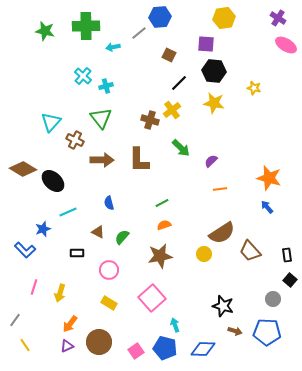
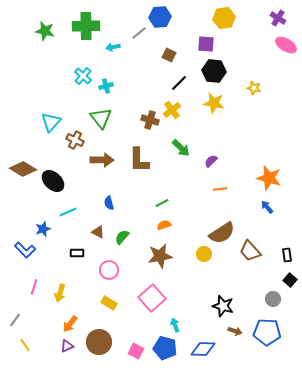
pink square at (136, 351): rotated 28 degrees counterclockwise
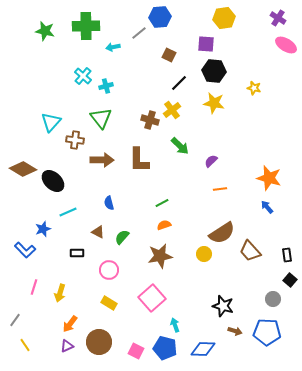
brown cross at (75, 140): rotated 18 degrees counterclockwise
green arrow at (181, 148): moved 1 px left, 2 px up
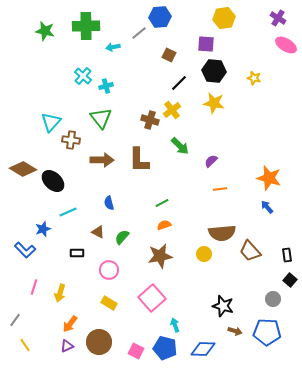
yellow star at (254, 88): moved 10 px up
brown cross at (75, 140): moved 4 px left
brown semicircle at (222, 233): rotated 28 degrees clockwise
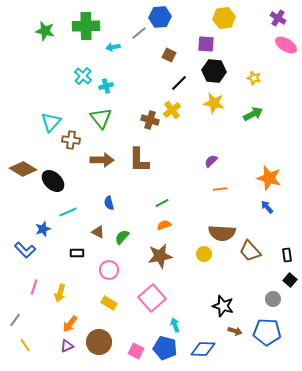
green arrow at (180, 146): moved 73 px right, 32 px up; rotated 72 degrees counterclockwise
brown semicircle at (222, 233): rotated 8 degrees clockwise
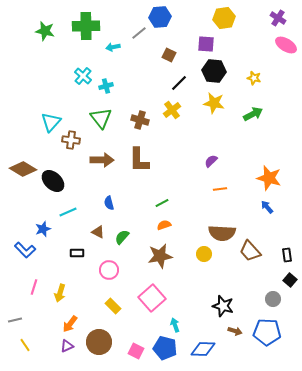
brown cross at (150, 120): moved 10 px left
yellow rectangle at (109, 303): moved 4 px right, 3 px down; rotated 14 degrees clockwise
gray line at (15, 320): rotated 40 degrees clockwise
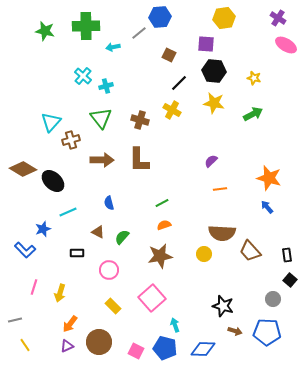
yellow cross at (172, 110): rotated 24 degrees counterclockwise
brown cross at (71, 140): rotated 24 degrees counterclockwise
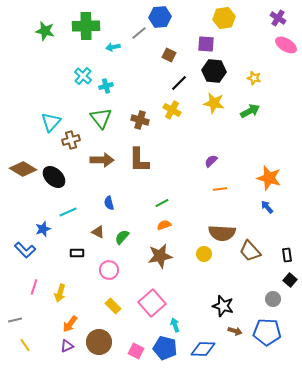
green arrow at (253, 114): moved 3 px left, 3 px up
black ellipse at (53, 181): moved 1 px right, 4 px up
pink square at (152, 298): moved 5 px down
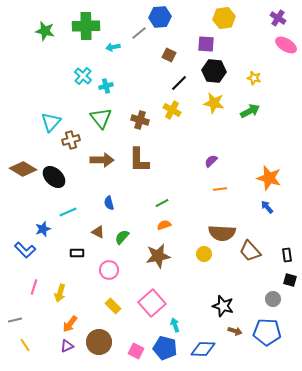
brown star at (160, 256): moved 2 px left
black square at (290, 280): rotated 24 degrees counterclockwise
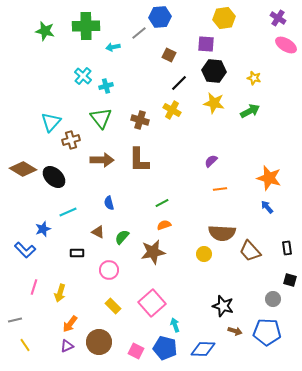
black rectangle at (287, 255): moved 7 px up
brown star at (158, 256): moved 5 px left, 4 px up
